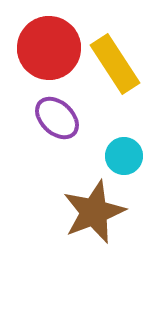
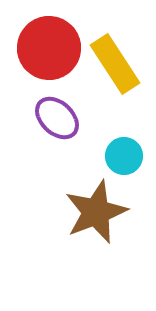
brown star: moved 2 px right
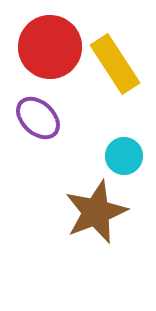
red circle: moved 1 px right, 1 px up
purple ellipse: moved 19 px left
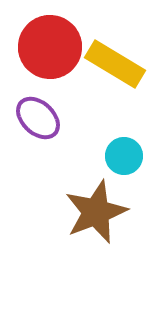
yellow rectangle: rotated 26 degrees counterclockwise
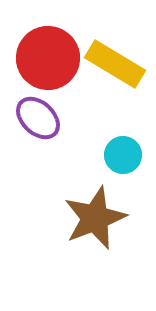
red circle: moved 2 px left, 11 px down
cyan circle: moved 1 px left, 1 px up
brown star: moved 1 px left, 6 px down
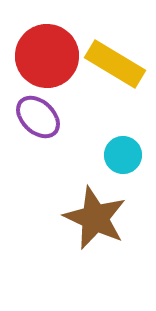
red circle: moved 1 px left, 2 px up
purple ellipse: moved 1 px up
brown star: rotated 26 degrees counterclockwise
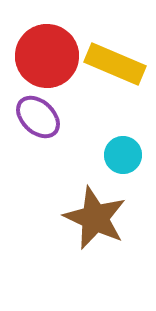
yellow rectangle: rotated 8 degrees counterclockwise
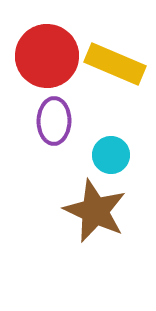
purple ellipse: moved 16 px right, 4 px down; rotated 48 degrees clockwise
cyan circle: moved 12 px left
brown star: moved 7 px up
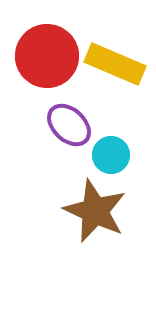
purple ellipse: moved 15 px right, 4 px down; rotated 48 degrees counterclockwise
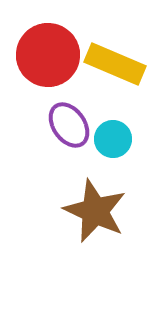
red circle: moved 1 px right, 1 px up
purple ellipse: rotated 12 degrees clockwise
cyan circle: moved 2 px right, 16 px up
